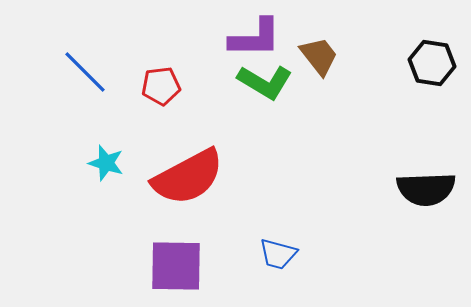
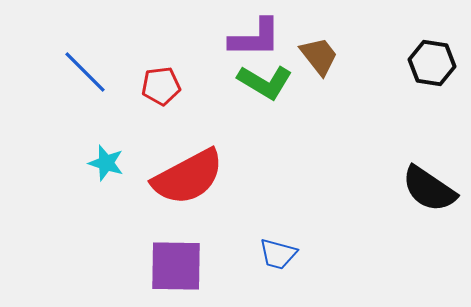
black semicircle: moved 3 px right; rotated 36 degrees clockwise
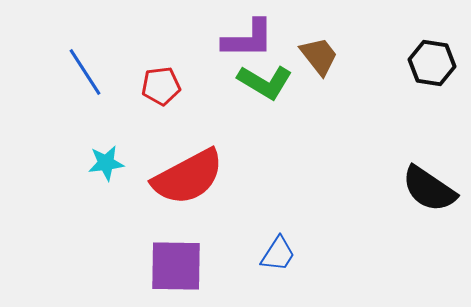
purple L-shape: moved 7 px left, 1 px down
blue line: rotated 12 degrees clockwise
cyan star: rotated 24 degrees counterclockwise
blue trapezoid: rotated 72 degrees counterclockwise
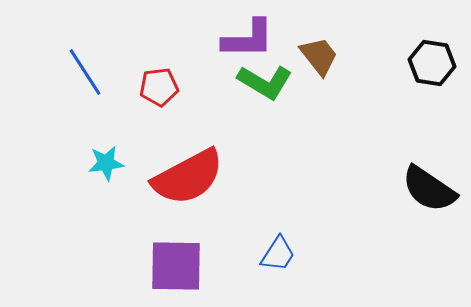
red pentagon: moved 2 px left, 1 px down
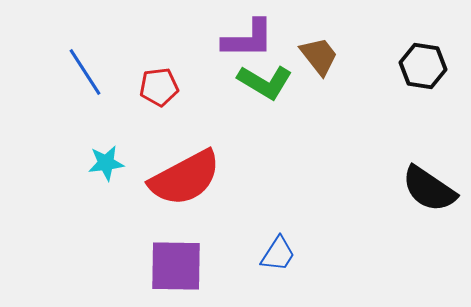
black hexagon: moved 9 px left, 3 px down
red semicircle: moved 3 px left, 1 px down
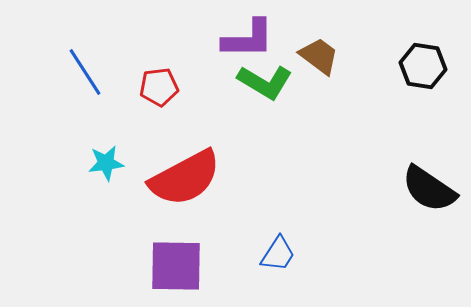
brown trapezoid: rotated 15 degrees counterclockwise
